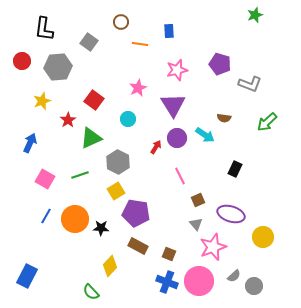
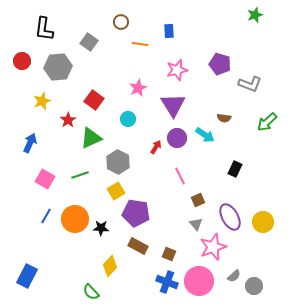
purple ellipse at (231, 214): moved 1 px left, 3 px down; rotated 44 degrees clockwise
yellow circle at (263, 237): moved 15 px up
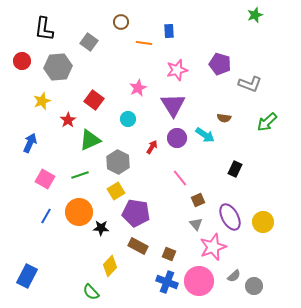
orange line at (140, 44): moved 4 px right, 1 px up
green triangle at (91, 138): moved 1 px left, 2 px down
red arrow at (156, 147): moved 4 px left
pink line at (180, 176): moved 2 px down; rotated 12 degrees counterclockwise
orange circle at (75, 219): moved 4 px right, 7 px up
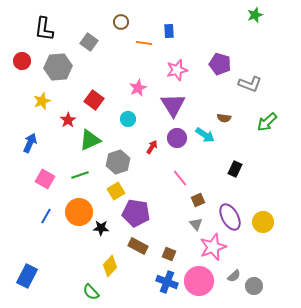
gray hexagon at (118, 162): rotated 15 degrees clockwise
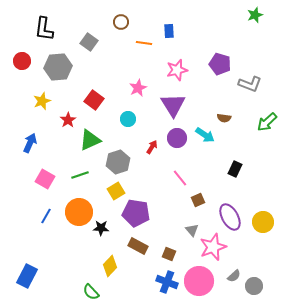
gray triangle at (196, 224): moved 4 px left, 6 px down
